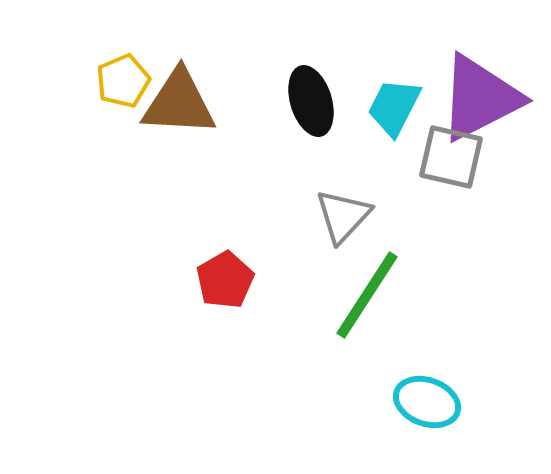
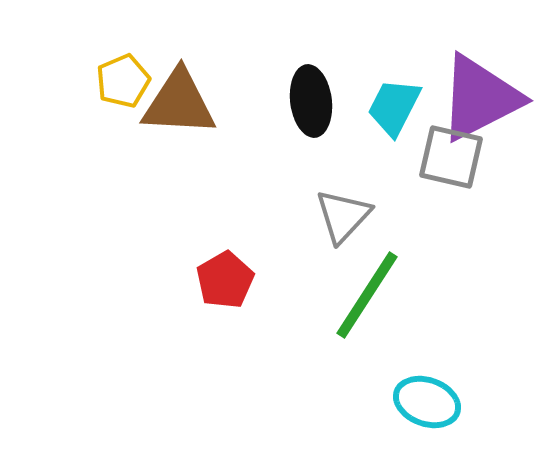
black ellipse: rotated 10 degrees clockwise
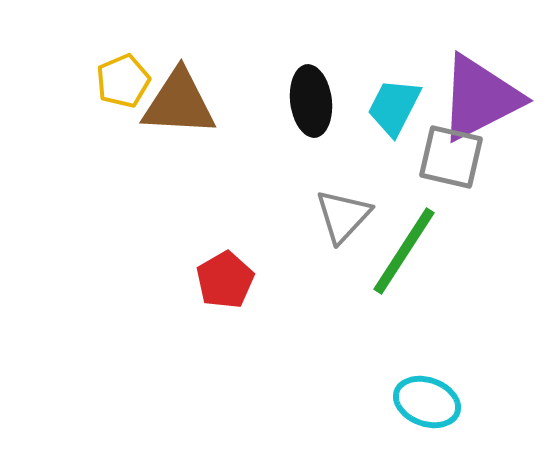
green line: moved 37 px right, 44 px up
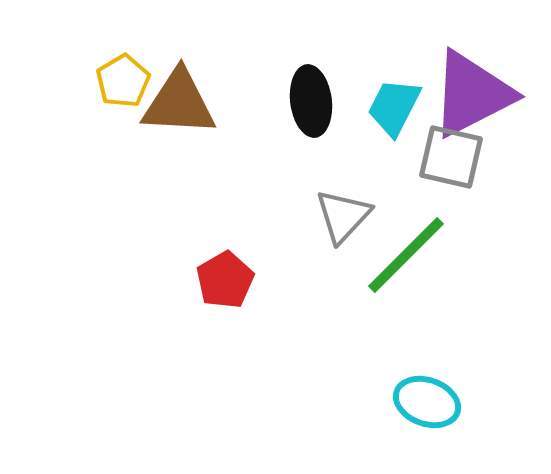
yellow pentagon: rotated 8 degrees counterclockwise
purple triangle: moved 8 px left, 4 px up
green line: moved 2 px right, 4 px down; rotated 12 degrees clockwise
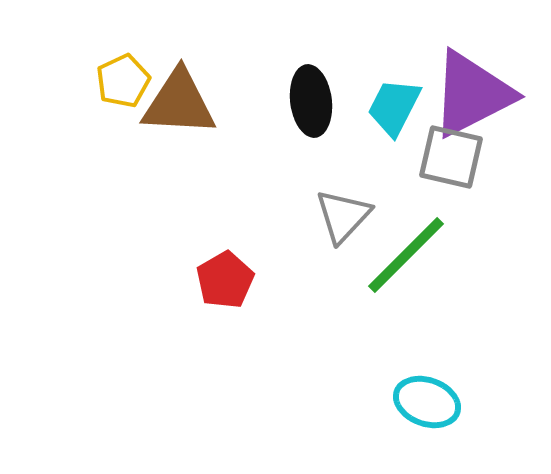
yellow pentagon: rotated 6 degrees clockwise
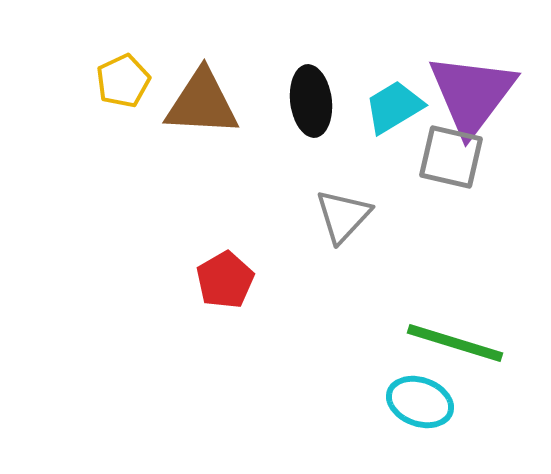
purple triangle: rotated 26 degrees counterclockwise
brown triangle: moved 23 px right
cyan trapezoid: rotated 32 degrees clockwise
green line: moved 49 px right, 88 px down; rotated 62 degrees clockwise
cyan ellipse: moved 7 px left
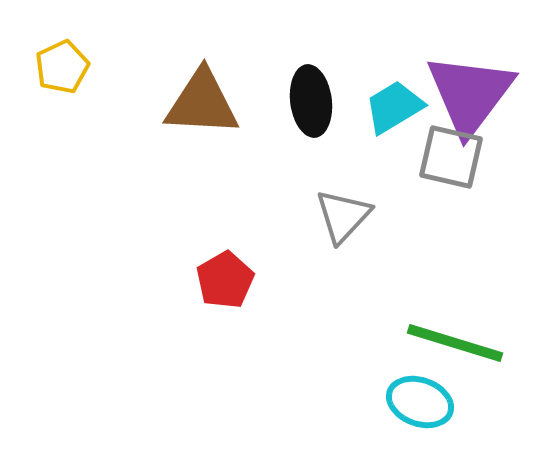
yellow pentagon: moved 61 px left, 14 px up
purple triangle: moved 2 px left
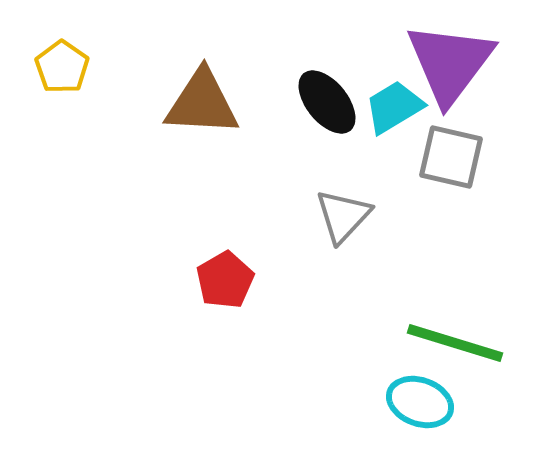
yellow pentagon: rotated 12 degrees counterclockwise
purple triangle: moved 20 px left, 31 px up
black ellipse: moved 16 px right, 1 px down; rotated 32 degrees counterclockwise
